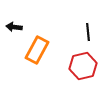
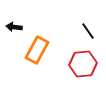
black line: moved 1 px up; rotated 30 degrees counterclockwise
red hexagon: moved 2 px up; rotated 8 degrees clockwise
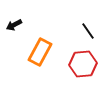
black arrow: moved 2 px up; rotated 35 degrees counterclockwise
orange rectangle: moved 3 px right, 2 px down
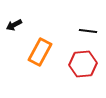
black line: rotated 48 degrees counterclockwise
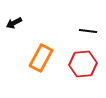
black arrow: moved 2 px up
orange rectangle: moved 1 px right, 6 px down
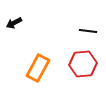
orange rectangle: moved 3 px left, 10 px down
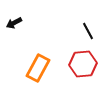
black line: rotated 54 degrees clockwise
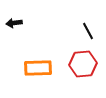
black arrow: rotated 21 degrees clockwise
orange rectangle: rotated 60 degrees clockwise
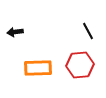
black arrow: moved 1 px right, 9 px down
red hexagon: moved 3 px left, 1 px down
